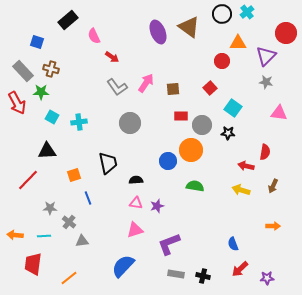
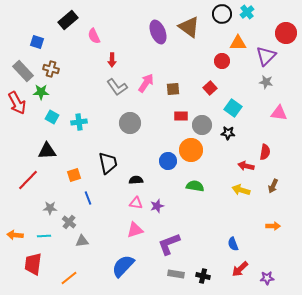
red arrow at (112, 57): moved 3 px down; rotated 56 degrees clockwise
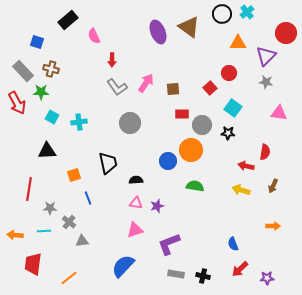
red circle at (222, 61): moved 7 px right, 12 px down
red rectangle at (181, 116): moved 1 px right, 2 px up
red line at (28, 180): moved 1 px right, 9 px down; rotated 35 degrees counterclockwise
cyan line at (44, 236): moved 5 px up
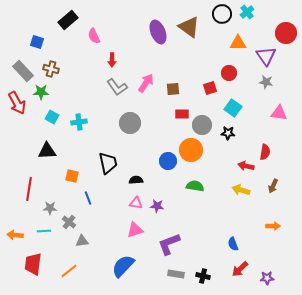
purple triangle at (266, 56): rotated 20 degrees counterclockwise
red square at (210, 88): rotated 24 degrees clockwise
orange square at (74, 175): moved 2 px left, 1 px down; rotated 32 degrees clockwise
purple star at (157, 206): rotated 24 degrees clockwise
orange line at (69, 278): moved 7 px up
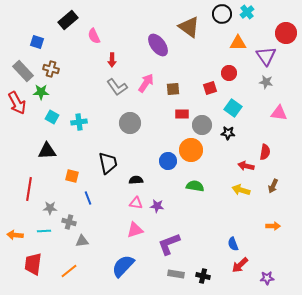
purple ellipse at (158, 32): moved 13 px down; rotated 15 degrees counterclockwise
gray cross at (69, 222): rotated 24 degrees counterclockwise
red arrow at (240, 269): moved 4 px up
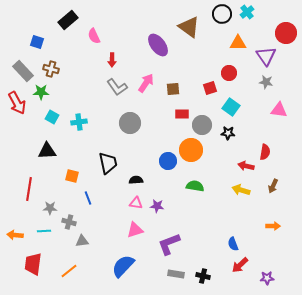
cyan square at (233, 108): moved 2 px left, 1 px up
pink triangle at (279, 113): moved 3 px up
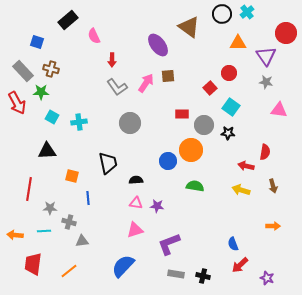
red square at (210, 88): rotated 24 degrees counterclockwise
brown square at (173, 89): moved 5 px left, 13 px up
gray circle at (202, 125): moved 2 px right
brown arrow at (273, 186): rotated 40 degrees counterclockwise
blue line at (88, 198): rotated 16 degrees clockwise
purple star at (267, 278): rotated 24 degrees clockwise
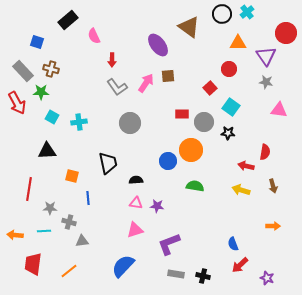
red circle at (229, 73): moved 4 px up
gray circle at (204, 125): moved 3 px up
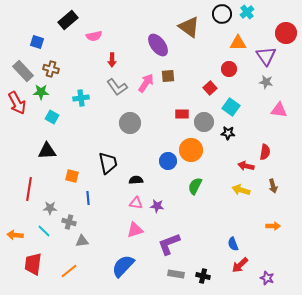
pink semicircle at (94, 36): rotated 77 degrees counterclockwise
cyan cross at (79, 122): moved 2 px right, 24 px up
green semicircle at (195, 186): rotated 72 degrees counterclockwise
cyan line at (44, 231): rotated 48 degrees clockwise
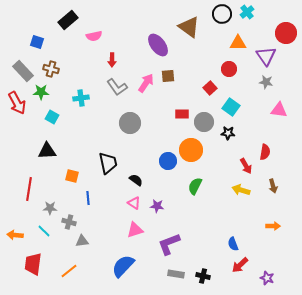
red arrow at (246, 166): rotated 133 degrees counterclockwise
black semicircle at (136, 180): rotated 40 degrees clockwise
pink triangle at (136, 203): moved 2 px left; rotated 24 degrees clockwise
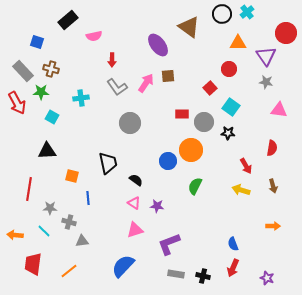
red semicircle at (265, 152): moved 7 px right, 4 px up
red arrow at (240, 265): moved 7 px left, 3 px down; rotated 24 degrees counterclockwise
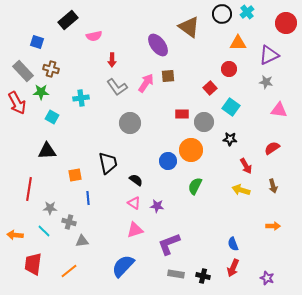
red circle at (286, 33): moved 10 px up
purple triangle at (266, 56): moved 3 px right, 1 px up; rotated 40 degrees clockwise
black star at (228, 133): moved 2 px right, 6 px down
red semicircle at (272, 148): rotated 133 degrees counterclockwise
orange square at (72, 176): moved 3 px right, 1 px up; rotated 24 degrees counterclockwise
